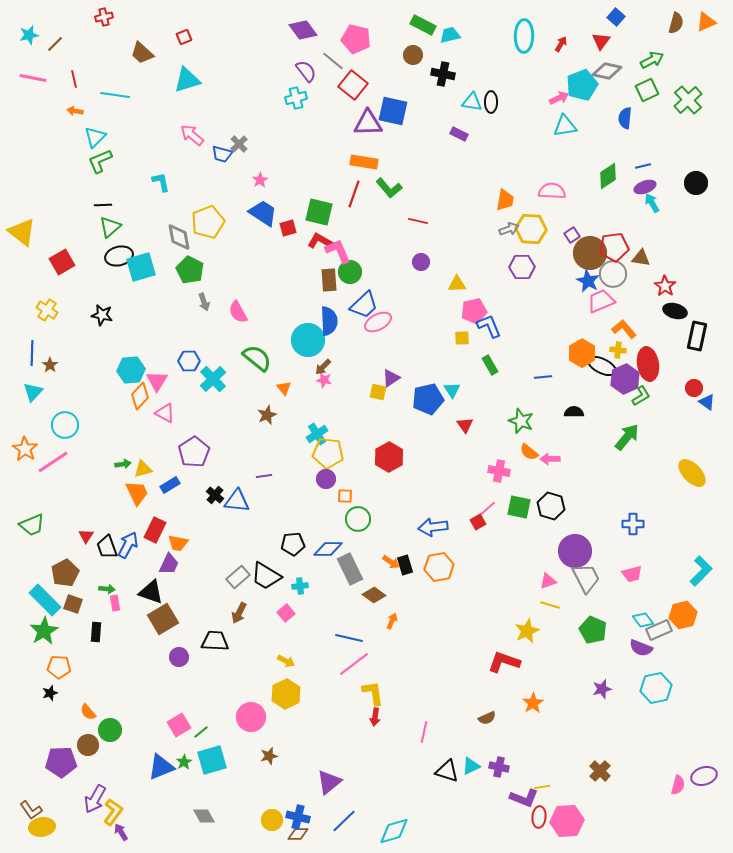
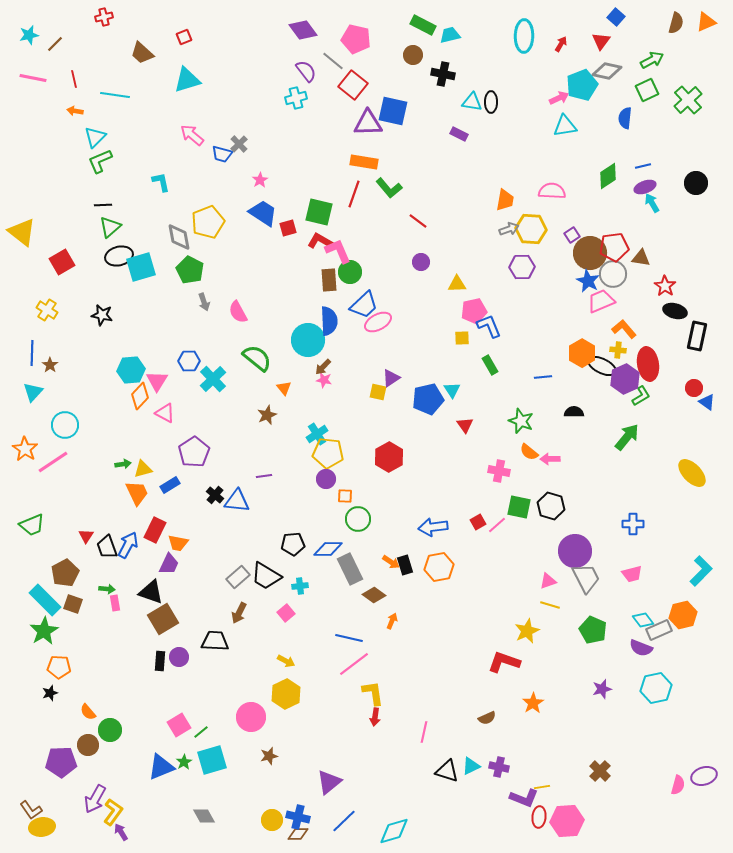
red line at (418, 221): rotated 24 degrees clockwise
pink line at (487, 509): moved 10 px right, 16 px down
black rectangle at (96, 632): moved 64 px right, 29 px down
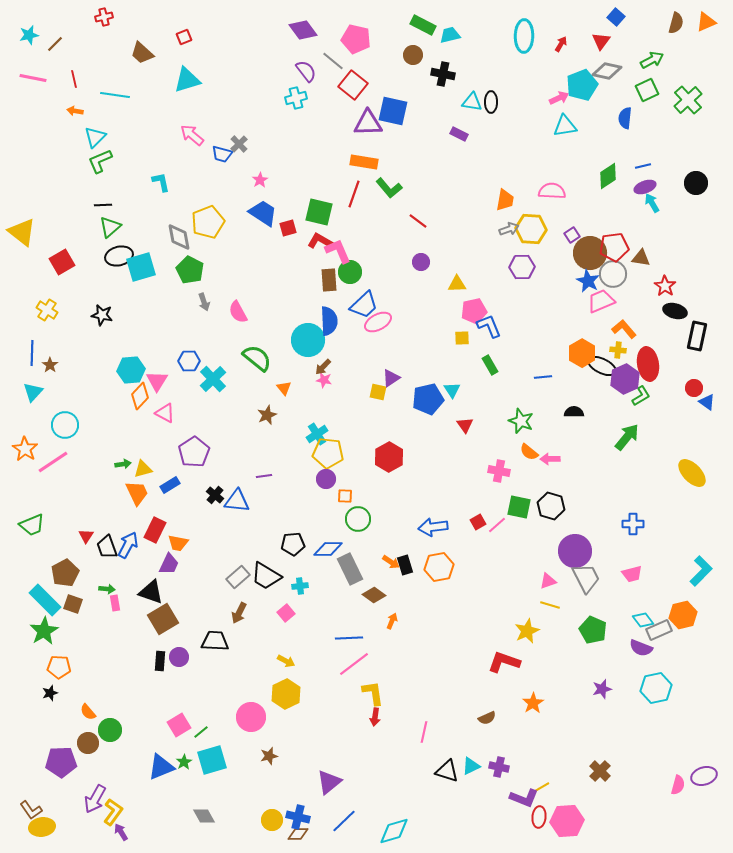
blue line at (349, 638): rotated 16 degrees counterclockwise
brown circle at (88, 745): moved 2 px up
yellow line at (542, 787): rotated 21 degrees counterclockwise
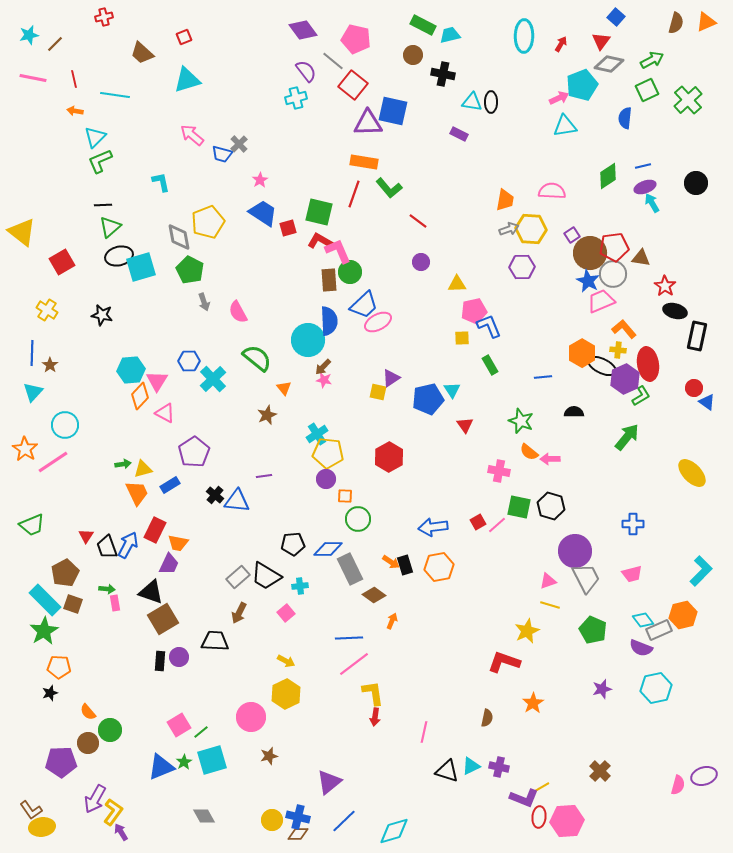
gray diamond at (607, 71): moved 2 px right, 7 px up
brown semicircle at (487, 718): rotated 54 degrees counterclockwise
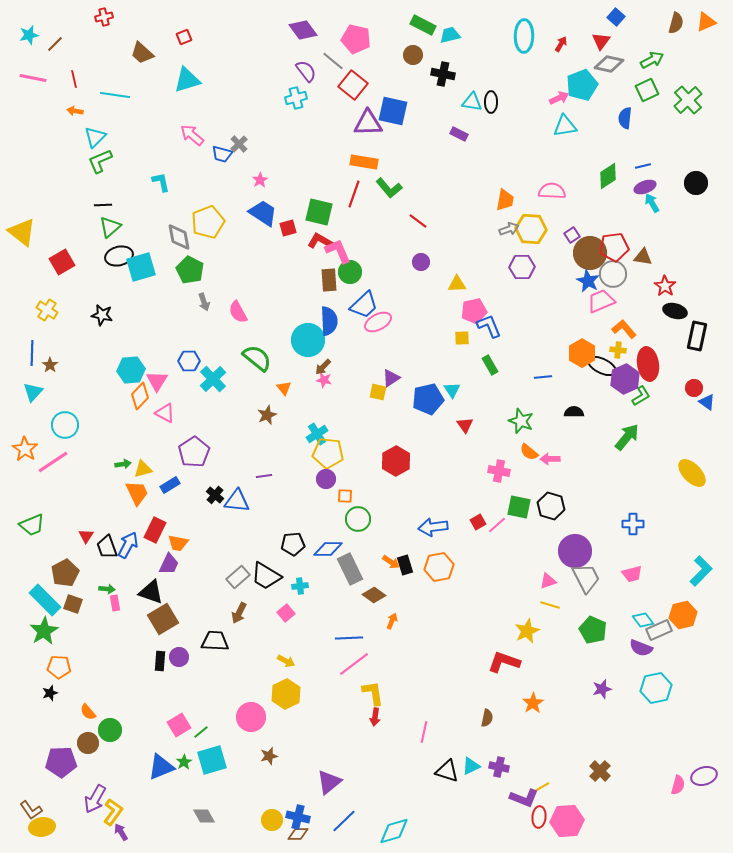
brown triangle at (641, 258): moved 2 px right, 1 px up
red hexagon at (389, 457): moved 7 px right, 4 px down
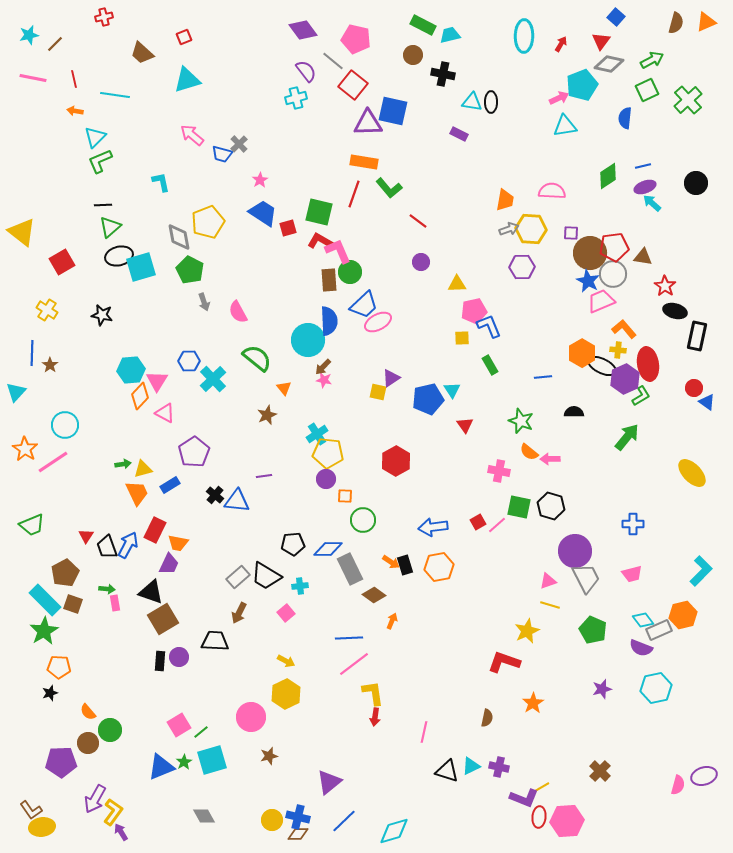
cyan arrow at (652, 203): rotated 18 degrees counterclockwise
purple square at (572, 235): moved 1 px left, 2 px up; rotated 35 degrees clockwise
cyan triangle at (33, 392): moved 17 px left
green circle at (358, 519): moved 5 px right, 1 px down
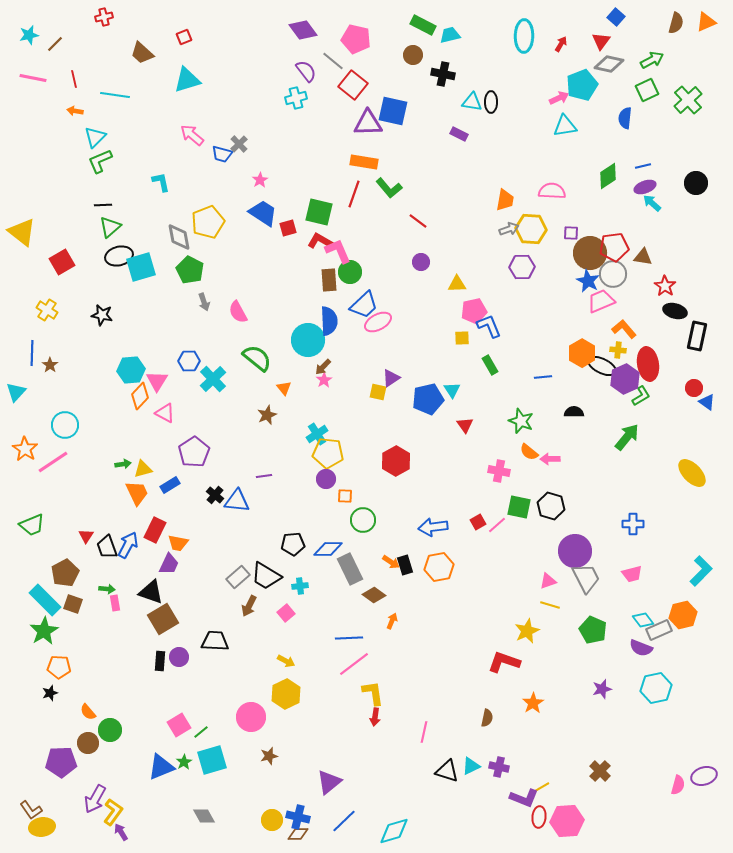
pink star at (324, 380): rotated 28 degrees clockwise
brown arrow at (239, 613): moved 10 px right, 7 px up
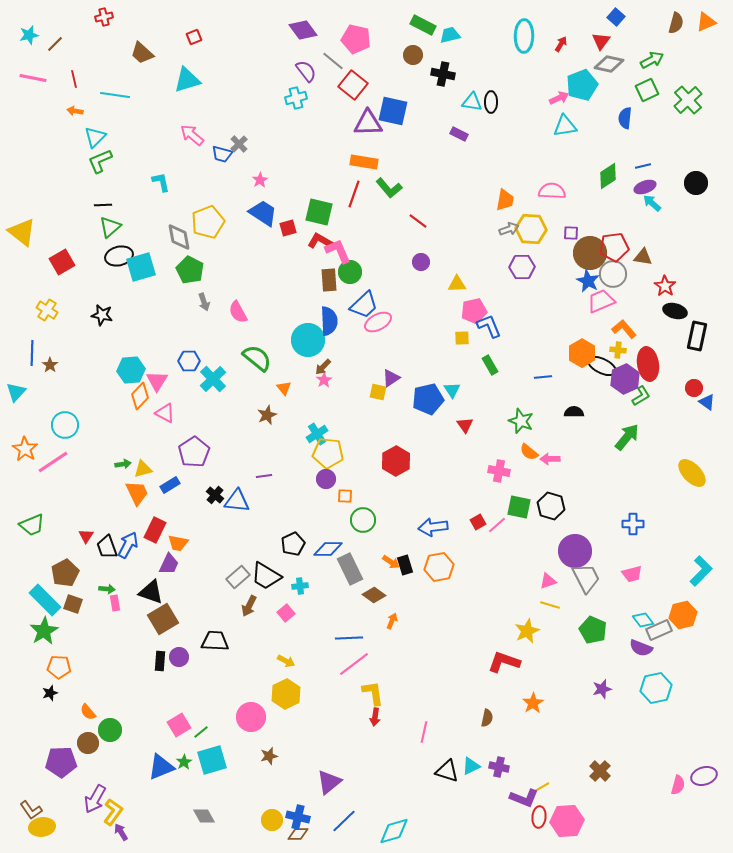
red square at (184, 37): moved 10 px right
black pentagon at (293, 544): rotated 20 degrees counterclockwise
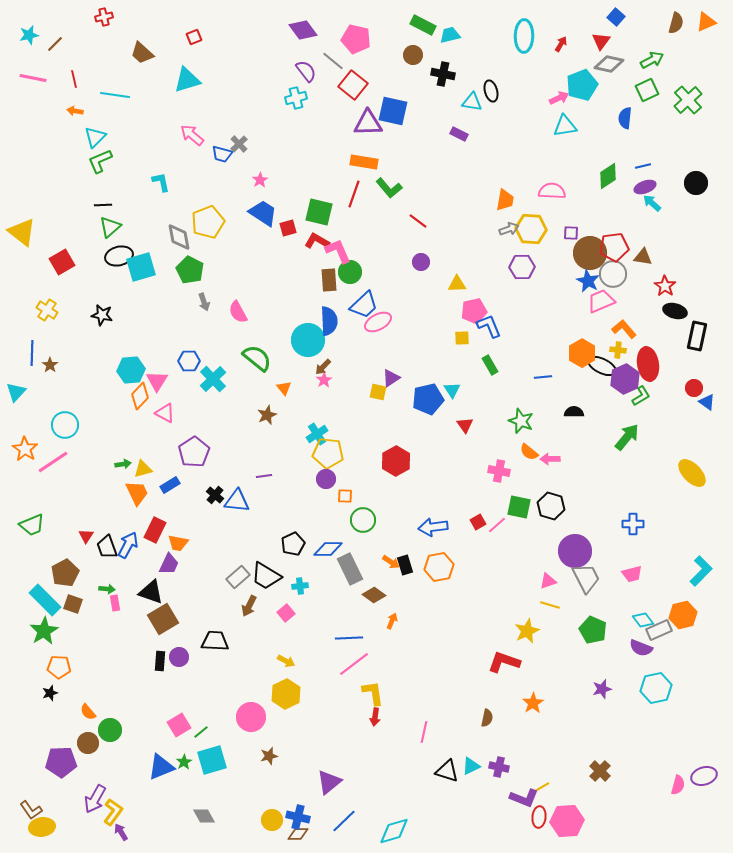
black ellipse at (491, 102): moved 11 px up; rotated 15 degrees counterclockwise
red L-shape at (320, 241): moved 3 px left
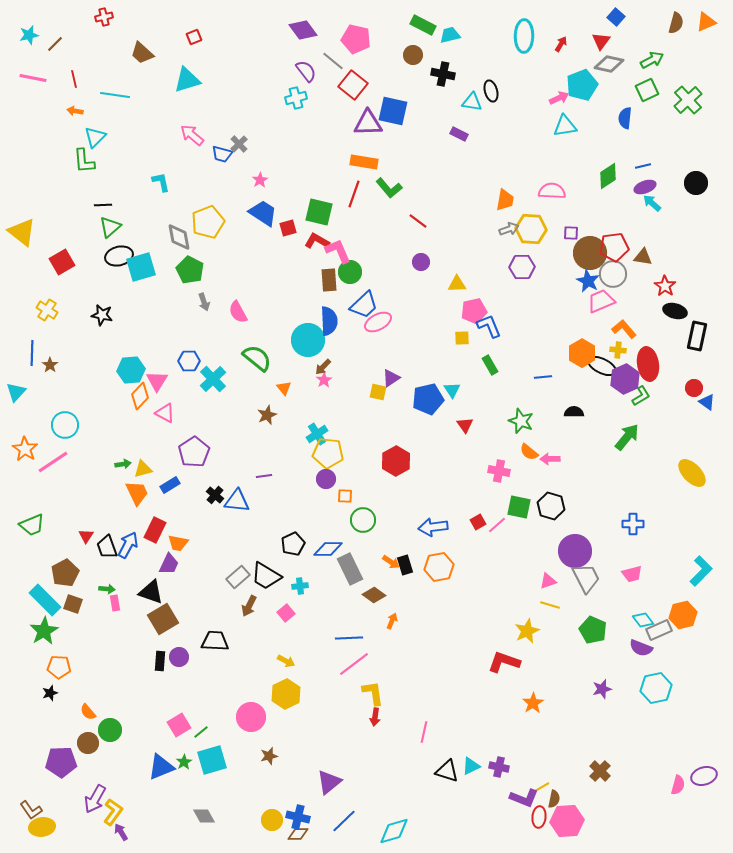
green L-shape at (100, 161): moved 16 px left; rotated 72 degrees counterclockwise
brown semicircle at (487, 718): moved 67 px right, 81 px down
